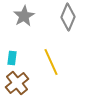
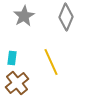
gray diamond: moved 2 px left
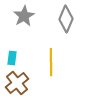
gray diamond: moved 2 px down
yellow line: rotated 24 degrees clockwise
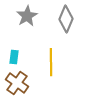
gray star: moved 3 px right
cyan rectangle: moved 2 px right, 1 px up
brown cross: rotated 15 degrees counterclockwise
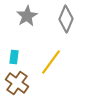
yellow line: rotated 36 degrees clockwise
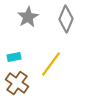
gray star: moved 1 px right, 1 px down
cyan rectangle: rotated 72 degrees clockwise
yellow line: moved 2 px down
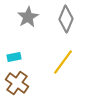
yellow line: moved 12 px right, 2 px up
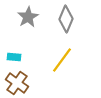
cyan rectangle: rotated 16 degrees clockwise
yellow line: moved 1 px left, 2 px up
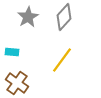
gray diamond: moved 2 px left, 2 px up; rotated 20 degrees clockwise
cyan rectangle: moved 2 px left, 5 px up
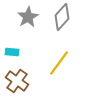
gray diamond: moved 2 px left
yellow line: moved 3 px left, 3 px down
brown cross: moved 2 px up
